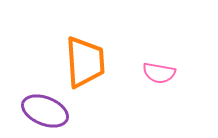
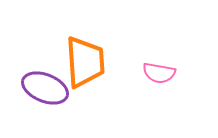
purple ellipse: moved 23 px up
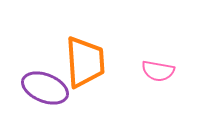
pink semicircle: moved 1 px left, 2 px up
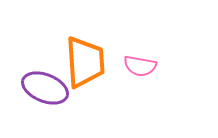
pink semicircle: moved 18 px left, 5 px up
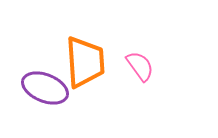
pink semicircle: rotated 136 degrees counterclockwise
